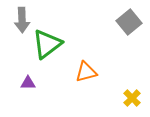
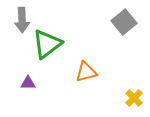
gray square: moved 5 px left
yellow cross: moved 2 px right
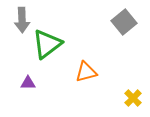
yellow cross: moved 1 px left
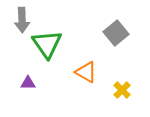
gray square: moved 8 px left, 11 px down
green triangle: rotated 28 degrees counterclockwise
orange triangle: rotated 45 degrees clockwise
yellow cross: moved 11 px left, 8 px up
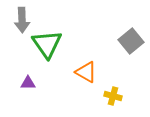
gray square: moved 15 px right, 8 px down
yellow cross: moved 9 px left, 6 px down; rotated 30 degrees counterclockwise
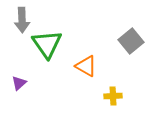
orange triangle: moved 6 px up
purple triangle: moved 9 px left; rotated 42 degrees counterclockwise
yellow cross: rotated 18 degrees counterclockwise
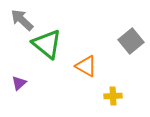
gray arrow: rotated 135 degrees clockwise
green triangle: rotated 16 degrees counterclockwise
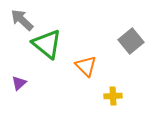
orange triangle: rotated 15 degrees clockwise
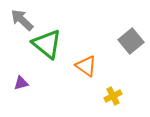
orange triangle: rotated 10 degrees counterclockwise
purple triangle: moved 2 px right; rotated 28 degrees clockwise
yellow cross: rotated 24 degrees counterclockwise
